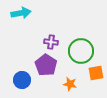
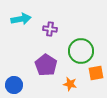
cyan arrow: moved 6 px down
purple cross: moved 1 px left, 13 px up
blue circle: moved 8 px left, 5 px down
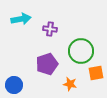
purple pentagon: moved 1 px right, 1 px up; rotated 20 degrees clockwise
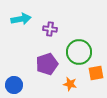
green circle: moved 2 px left, 1 px down
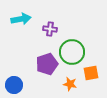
green circle: moved 7 px left
orange square: moved 5 px left
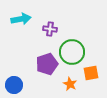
orange star: rotated 16 degrees clockwise
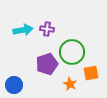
cyan arrow: moved 2 px right, 11 px down
purple cross: moved 3 px left
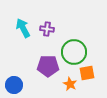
cyan arrow: moved 2 px up; rotated 108 degrees counterclockwise
green circle: moved 2 px right
purple pentagon: moved 1 px right, 2 px down; rotated 20 degrees clockwise
orange square: moved 4 px left
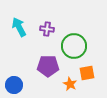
cyan arrow: moved 4 px left, 1 px up
green circle: moved 6 px up
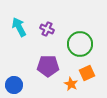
purple cross: rotated 16 degrees clockwise
green circle: moved 6 px right, 2 px up
orange square: rotated 14 degrees counterclockwise
orange star: moved 1 px right
